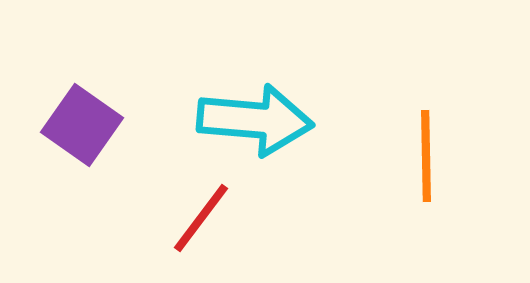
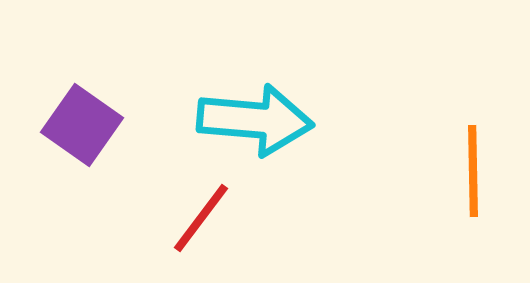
orange line: moved 47 px right, 15 px down
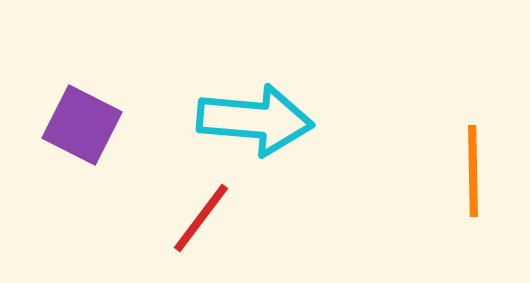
purple square: rotated 8 degrees counterclockwise
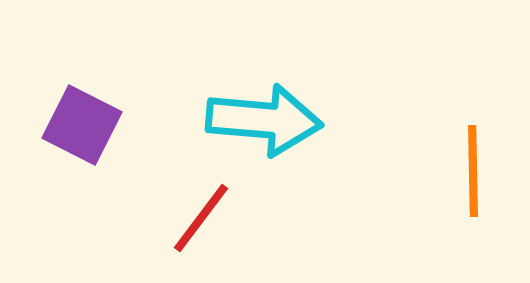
cyan arrow: moved 9 px right
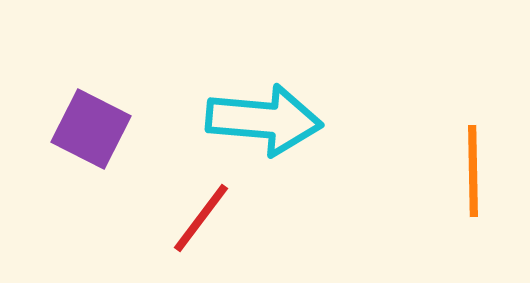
purple square: moved 9 px right, 4 px down
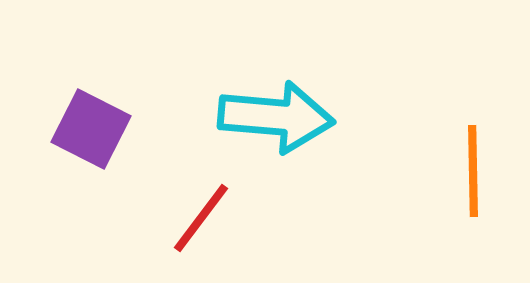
cyan arrow: moved 12 px right, 3 px up
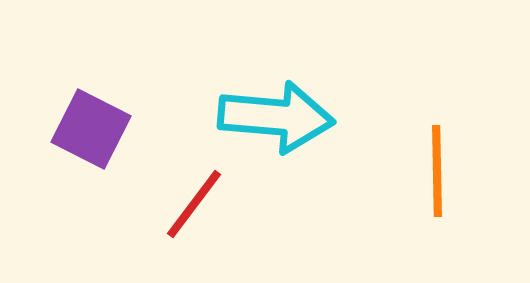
orange line: moved 36 px left
red line: moved 7 px left, 14 px up
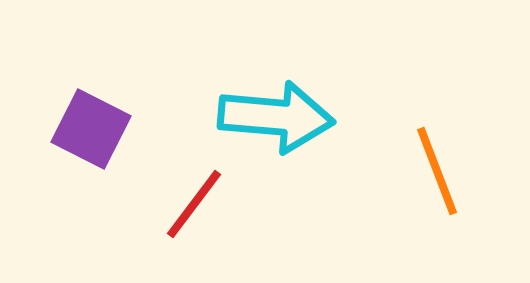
orange line: rotated 20 degrees counterclockwise
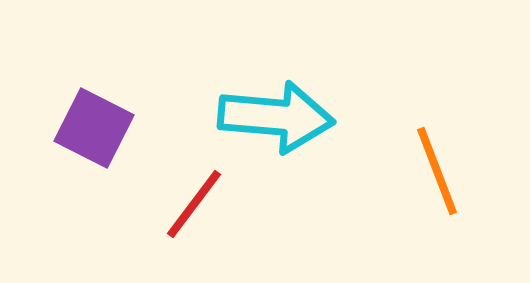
purple square: moved 3 px right, 1 px up
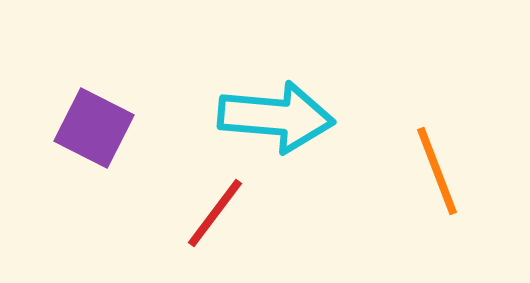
red line: moved 21 px right, 9 px down
